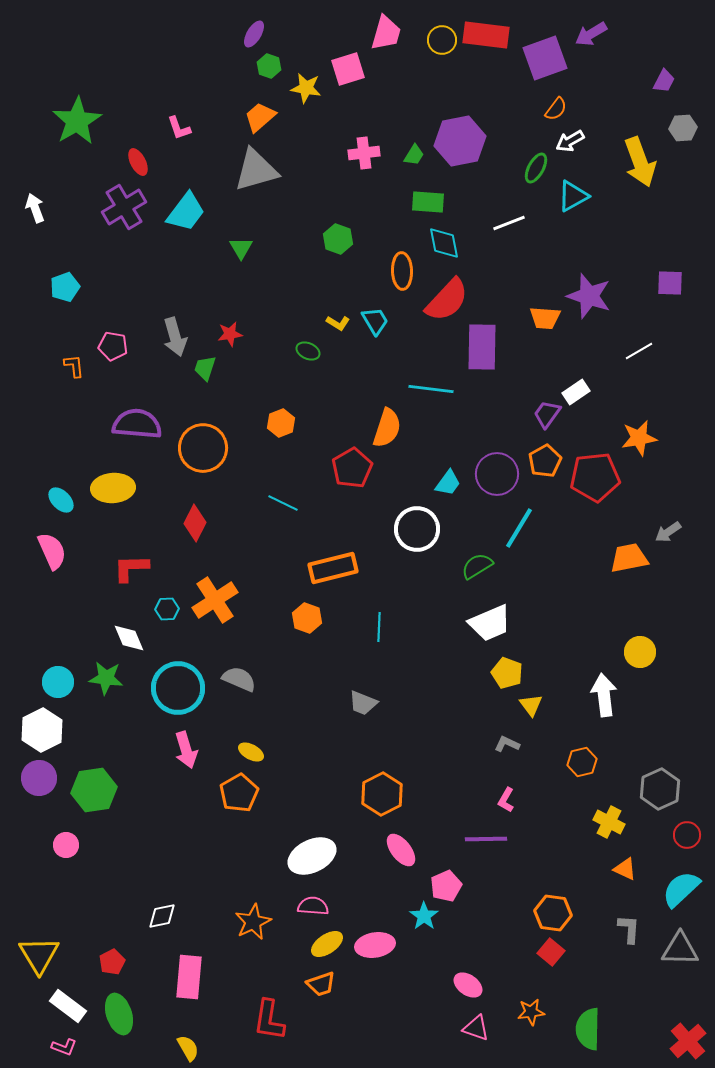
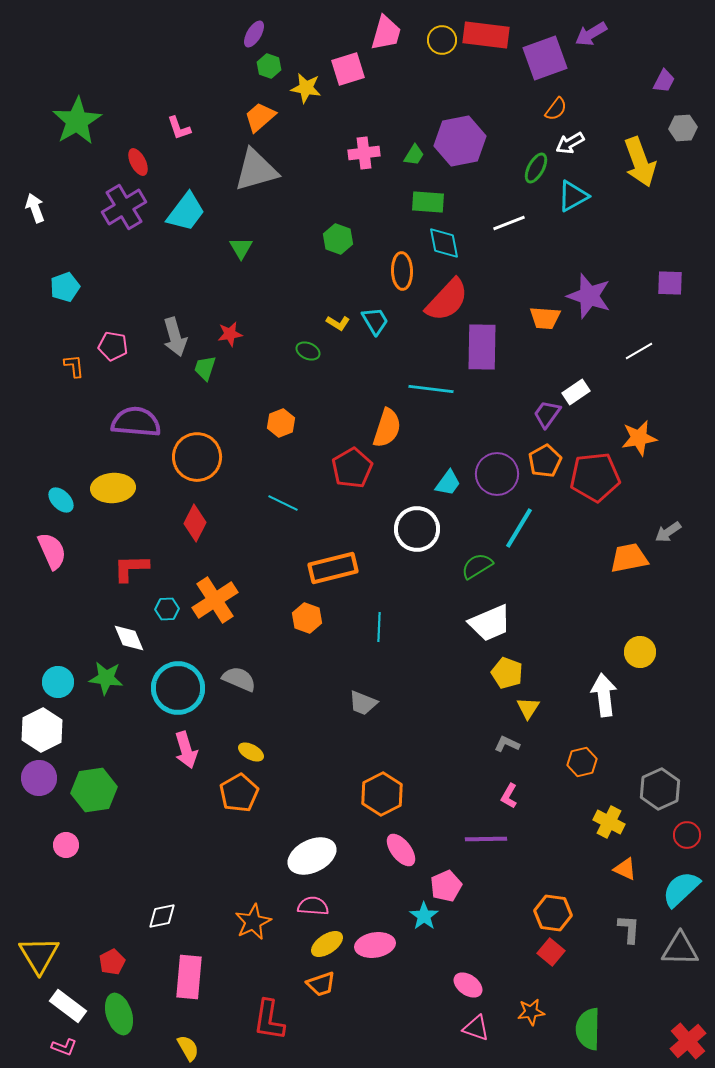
white arrow at (570, 141): moved 2 px down
purple semicircle at (137, 424): moved 1 px left, 2 px up
orange circle at (203, 448): moved 6 px left, 9 px down
yellow triangle at (531, 705): moved 3 px left, 3 px down; rotated 10 degrees clockwise
pink L-shape at (506, 800): moved 3 px right, 4 px up
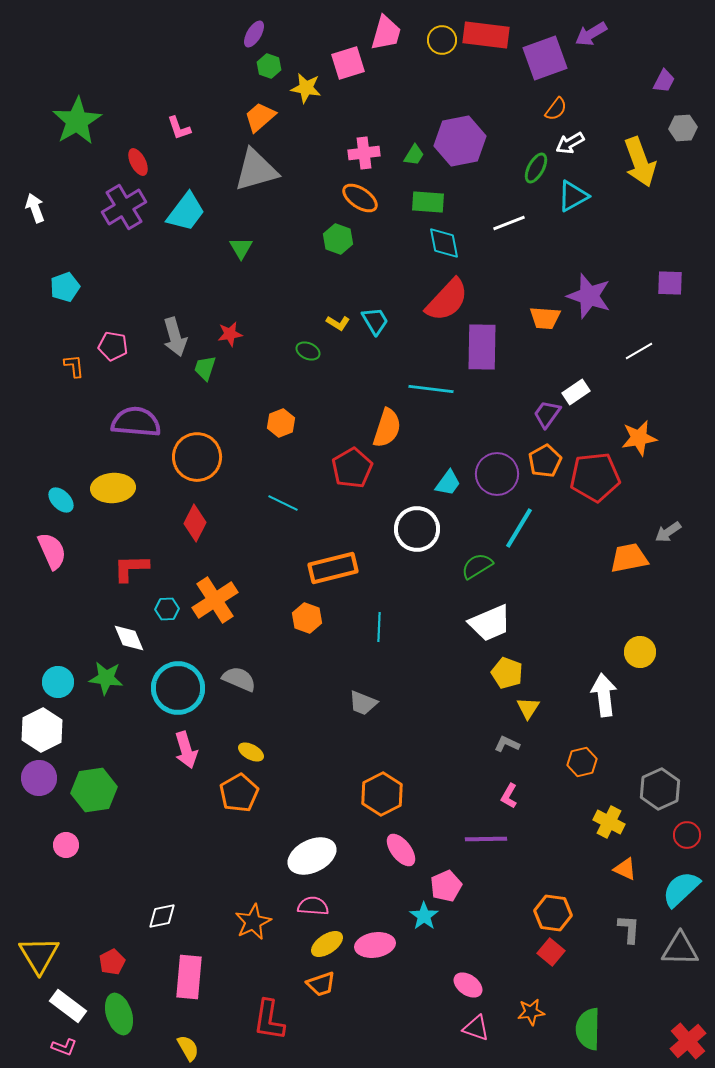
pink square at (348, 69): moved 6 px up
orange ellipse at (402, 271): moved 42 px left, 73 px up; rotated 54 degrees counterclockwise
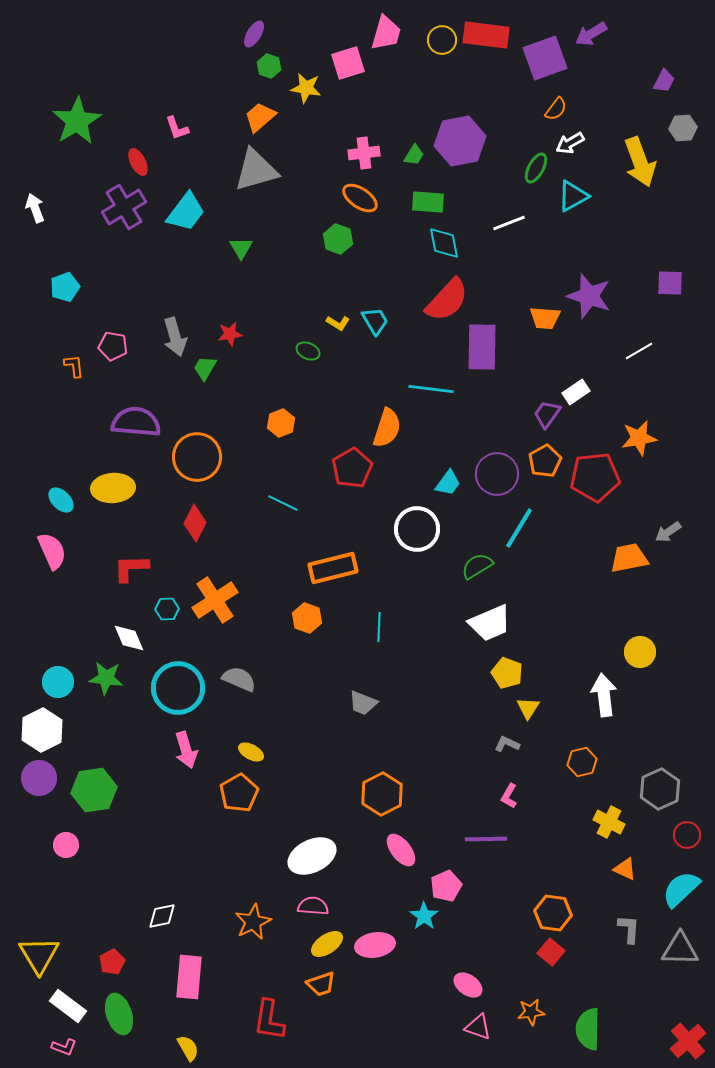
pink L-shape at (179, 128): moved 2 px left
green trapezoid at (205, 368): rotated 12 degrees clockwise
pink triangle at (476, 1028): moved 2 px right, 1 px up
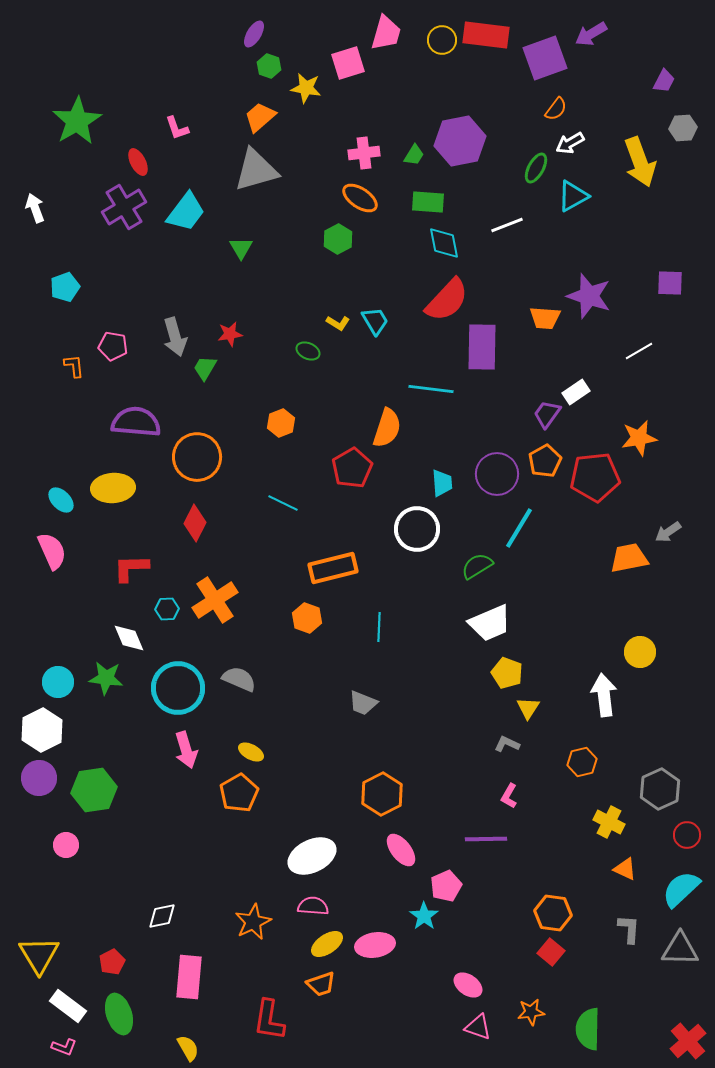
white line at (509, 223): moved 2 px left, 2 px down
green hexagon at (338, 239): rotated 12 degrees clockwise
cyan trapezoid at (448, 483): moved 6 px left; rotated 40 degrees counterclockwise
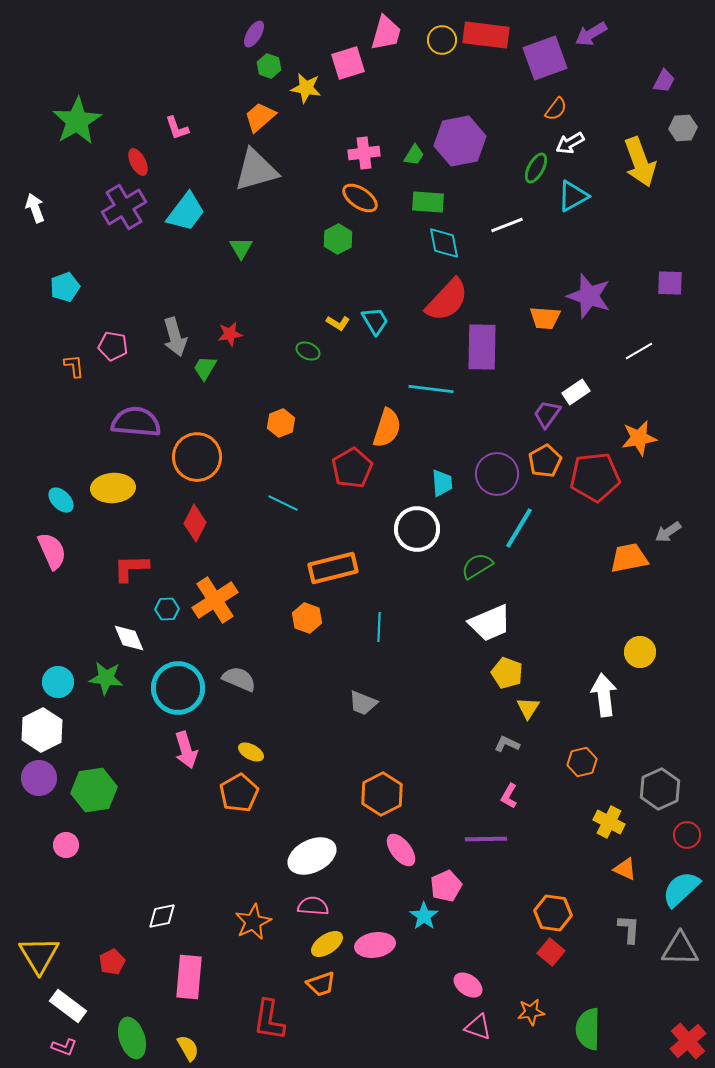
green ellipse at (119, 1014): moved 13 px right, 24 px down
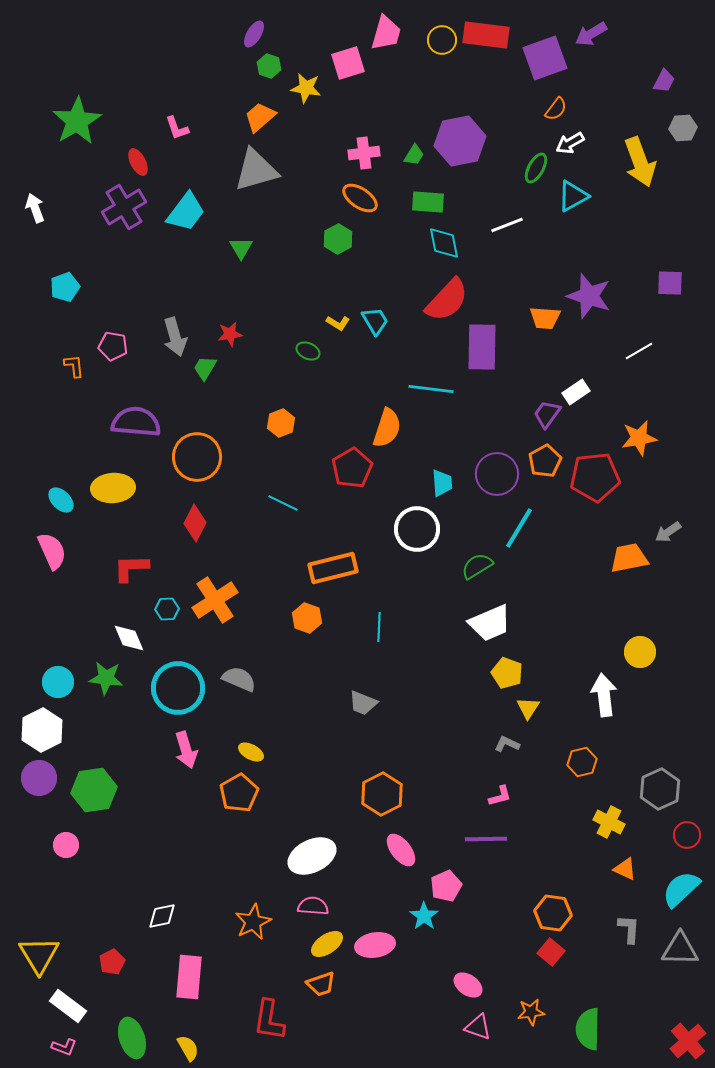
pink L-shape at (509, 796): moved 9 px left; rotated 135 degrees counterclockwise
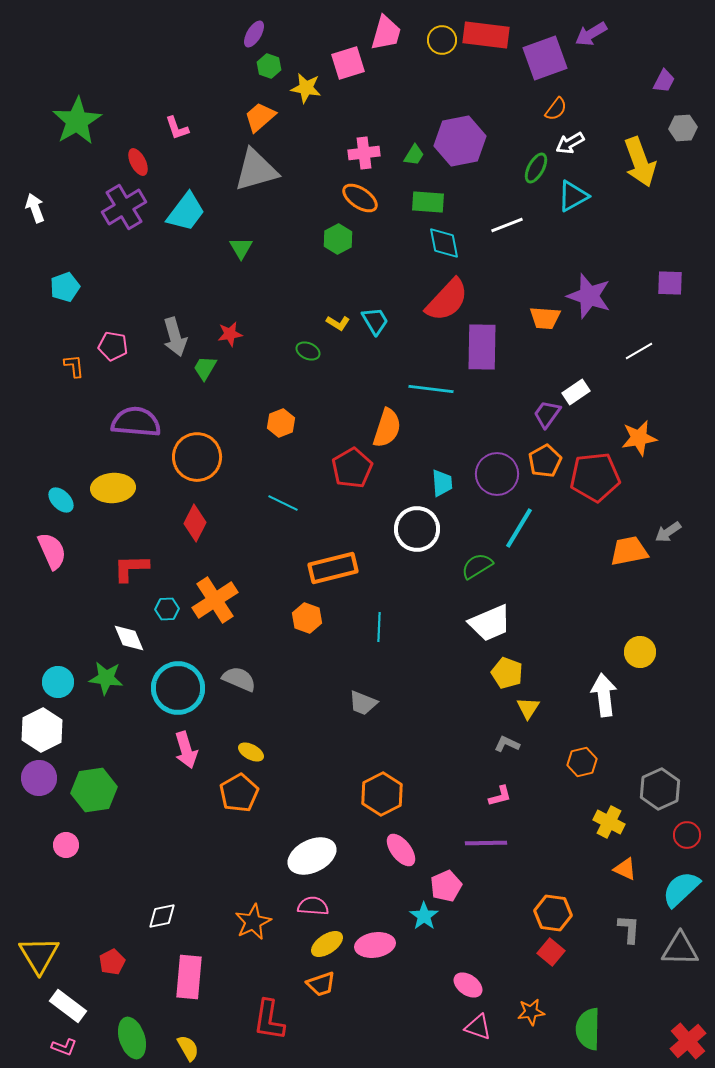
orange trapezoid at (629, 558): moved 7 px up
purple line at (486, 839): moved 4 px down
